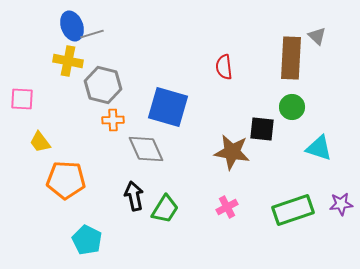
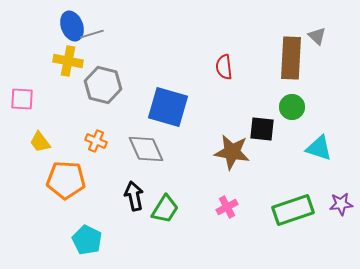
orange cross: moved 17 px left, 21 px down; rotated 25 degrees clockwise
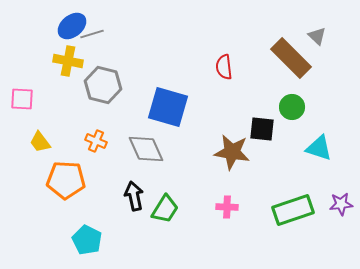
blue ellipse: rotated 72 degrees clockwise
brown rectangle: rotated 48 degrees counterclockwise
pink cross: rotated 30 degrees clockwise
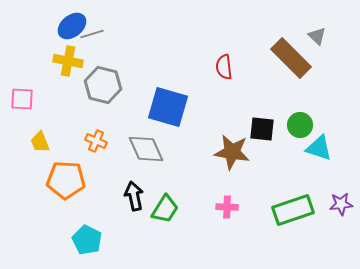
green circle: moved 8 px right, 18 px down
yellow trapezoid: rotated 15 degrees clockwise
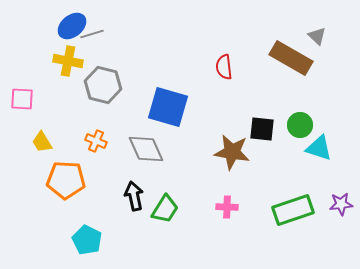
brown rectangle: rotated 15 degrees counterclockwise
yellow trapezoid: moved 2 px right; rotated 10 degrees counterclockwise
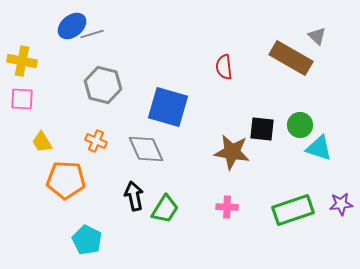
yellow cross: moved 46 px left
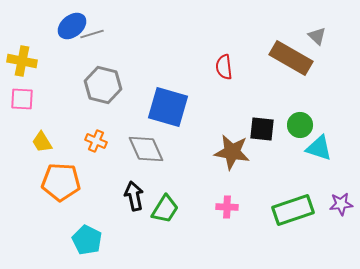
orange pentagon: moved 5 px left, 2 px down
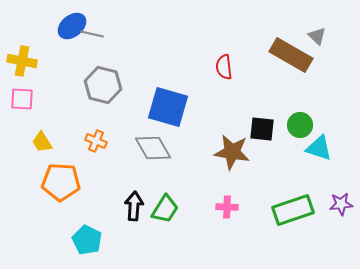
gray line: rotated 30 degrees clockwise
brown rectangle: moved 3 px up
gray diamond: moved 7 px right, 1 px up; rotated 6 degrees counterclockwise
black arrow: moved 10 px down; rotated 16 degrees clockwise
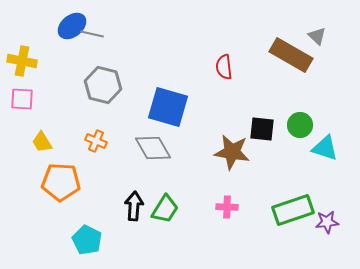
cyan triangle: moved 6 px right
purple star: moved 14 px left, 18 px down
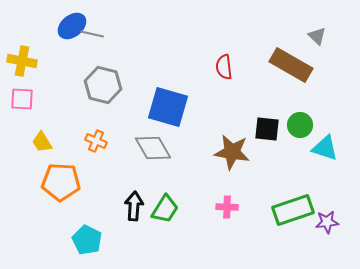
brown rectangle: moved 10 px down
black square: moved 5 px right
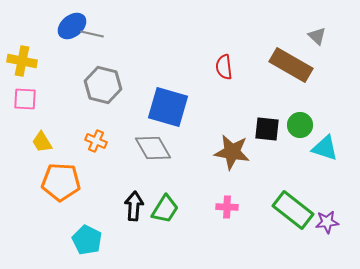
pink square: moved 3 px right
green rectangle: rotated 57 degrees clockwise
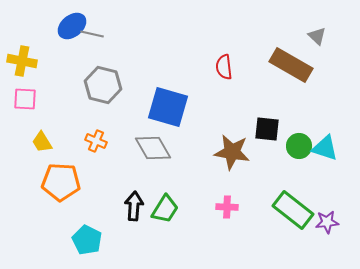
green circle: moved 1 px left, 21 px down
